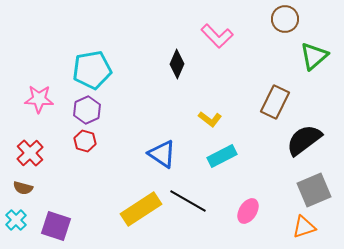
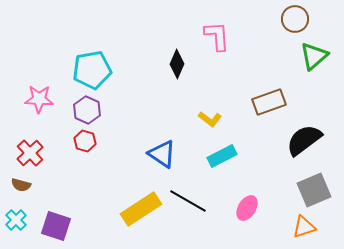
brown circle: moved 10 px right
pink L-shape: rotated 140 degrees counterclockwise
brown rectangle: moved 6 px left; rotated 44 degrees clockwise
purple hexagon: rotated 12 degrees counterclockwise
brown semicircle: moved 2 px left, 3 px up
pink ellipse: moved 1 px left, 3 px up
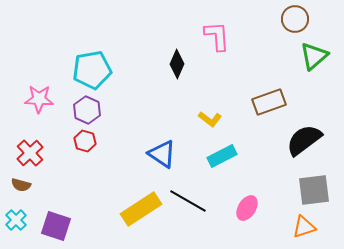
gray square: rotated 16 degrees clockwise
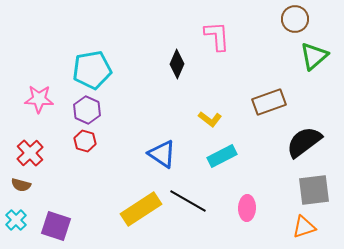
black semicircle: moved 2 px down
pink ellipse: rotated 30 degrees counterclockwise
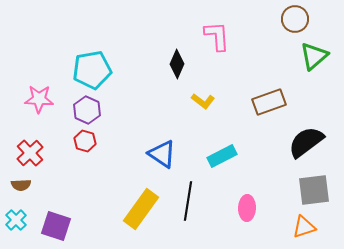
yellow L-shape: moved 7 px left, 18 px up
black semicircle: moved 2 px right
brown semicircle: rotated 18 degrees counterclockwise
black line: rotated 69 degrees clockwise
yellow rectangle: rotated 21 degrees counterclockwise
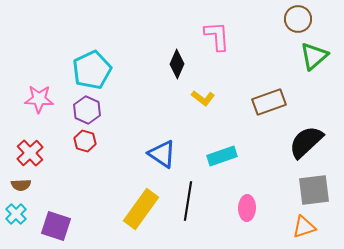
brown circle: moved 3 px right
cyan pentagon: rotated 15 degrees counterclockwise
yellow L-shape: moved 3 px up
black semicircle: rotated 6 degrees counterclockwise
cyan rectangle: rotated 8 degrees clockwise
cyan cross: moved 6 px up
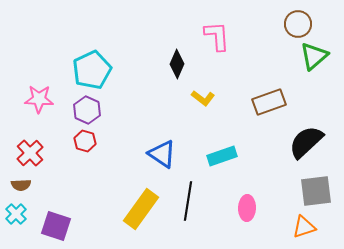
brown circle: moved 5 px down
gray square: moved 2 px right, 1 px down
